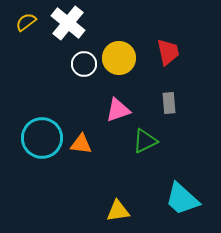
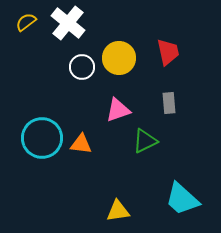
white circle: moved 2 px left, 3 px down
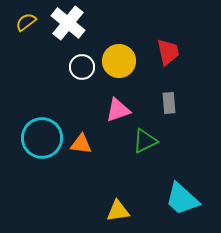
yellow circle: moved 3 px down
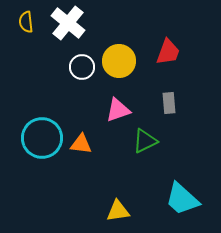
yellow semicircle: rotated 60 degrees counterclockwise
red trapezoid: rotated 32 degrees clockwise
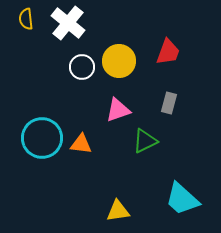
yellow semicircle: moved 3 px up
gray rectangle: rotated 20 degrees clockwise
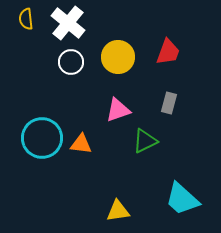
yellow circle: moved 1 px left, 4 px up
white circle: moved 11 px left, 5 px up
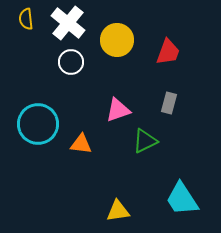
yellow circle: moved 1 px left, 17 px up
cyan circle: moved 4 px left, 14 px up
cyan trapezoid: rotated 15 degrees clockwise
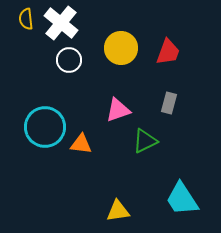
white cross: moved 7 px left
yellow circle: moved 4 px right, 8 px down
white circle: moved 2 px left, 2 px up
cyan circle: moved 7 px right, 3 px down
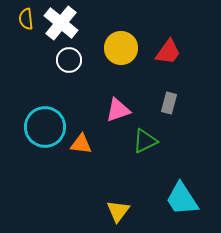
red trapezoid: rotated 16 degrees clockwise
yellow triangle: rotated 45 degrees counterclockwise
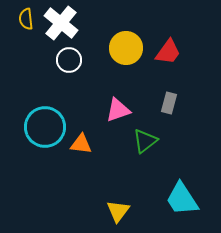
yellow circle: moved 5 px right
green triangle: rotated 12 degrees counterclockwise
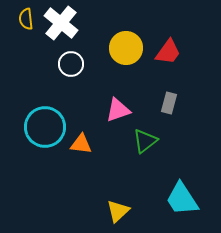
white circle: moved 2 px right, 4 px down
yellow triangle: rotated 10 degrees clockwise
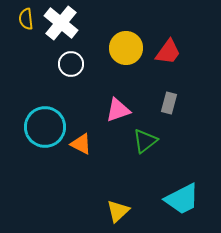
orange triangle: rotated 20 degrees clockwise
cyan trapezoid: rotated 84 degrees counterclockwise
